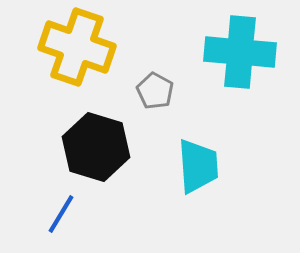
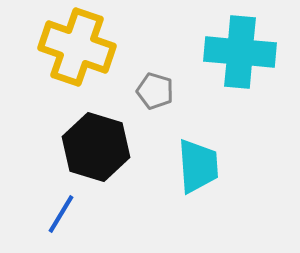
gray pentagon: rotated 12 degrees counterclockwise
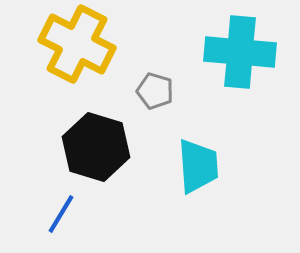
yellow cross: moved 3 px up; rotated 8 degrees clockwise
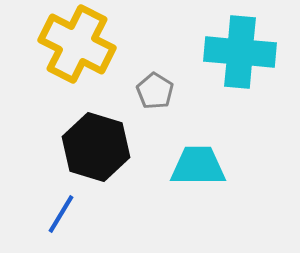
gray pentagon: rotated 15 degrees clockwise
cyan trapezoid: rotated 86 degrees counterclockwise
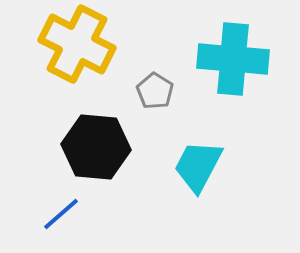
cyan cross: moved 7 px left, 7 px down
black hexagon: rotated 12 degrees counterclockwise
cyan trapezoid: rotated 62 degrees counterclockwise
blue line: rotated 18 degrees clockwise
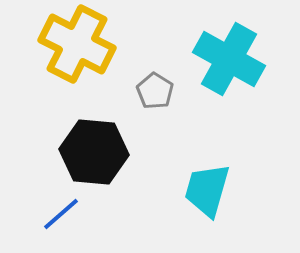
cyan cross: moved 4 px left; rotated 24 degrees clockwise
black hexagon: moved 2 px left, 5 px down
cyan trapezoid: moved 9 px right, 24 px down; rotated 12 degrees counterclockwise
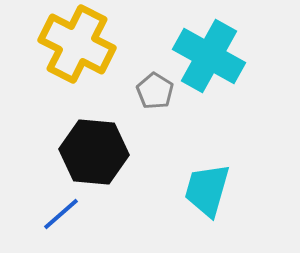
cyan cross: moved 20 px left, 3 px up
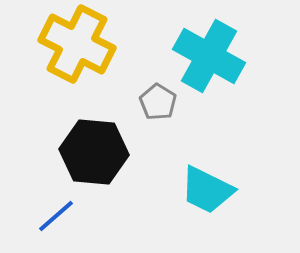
gray pentagon: moved 3 px right, 11 px down
cyan trapezoid: rotated 80 degrees counterclockwise
blue line: moved 5 px left, 2 px down
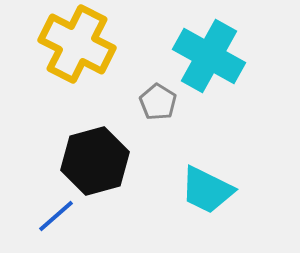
black hexagon: moved 1 px right, 9 px down; rotated 20 degrees counterclockwise
